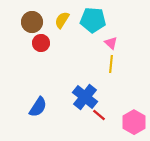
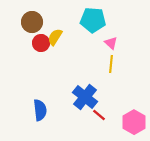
yellow semicircle: moved 7 px left, 17 px down
blue semicircle: moved 2 px right, 3 px down; rotated 40 degrees counterclockwise
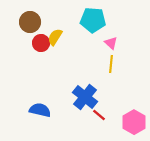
brown circle: moved 2 px left
blue semicircle: rotated 70 degrees counterclockwise
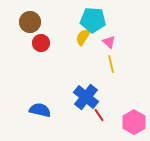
yellow semicircle: moved 28 px right
pink triangle: moved 2 px left, 1 px up
yellow line: rotated 18 degrees counterclockwise
blue cross: moved 1 px right
red line: rotated 16 degrees clockwise
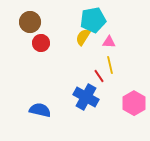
cyan pentagon: rotated 15 degrees counterclockwise
pink triangle: rotated 40 degrees counterclockwise
yellow line: moved 1 px left, 1 px down
blue cross: rotated 10 degrees counterclockwise
red line: moved 39 px up
pink hexagon: moved 19 px up
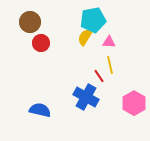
yellow semicircle: moved 2 px right
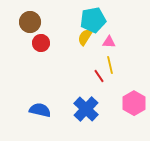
blue cross: moved 12 px down; rotated 15 degrees clockwise
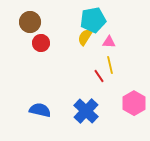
blue cross: moved 2 px down
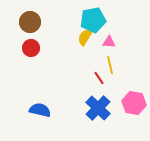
red circle: moved 10 px left, 5 px down
red line: moved 2 px down
pink hexagon: rotated 20 degrees counterclockwise
blue cross: moved 12 px right, 3 px up
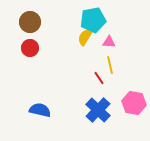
red circle: moved 1 px left
blue cross: moved 2 px down
